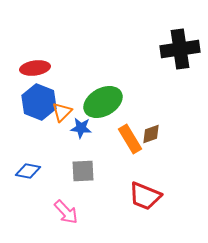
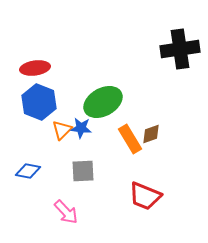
orange triangle: moved 18 px down
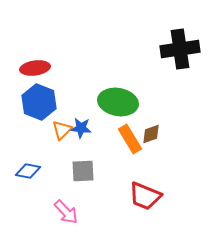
green ellipse: moved 15 px right; rotated 39 degrees clockwise
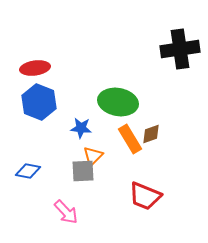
orange triangle: moved 31 px right, 26 px down
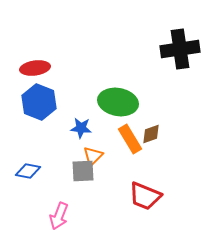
pink arrow: moved 7 px left, 4 px down; rotated 64 degrees clockwise
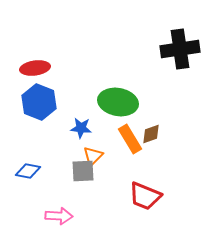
pink arrow: rotated 108 degrees counterclockwise
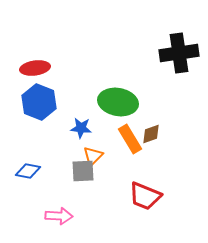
black cross: moved 1 px left, 4 px down
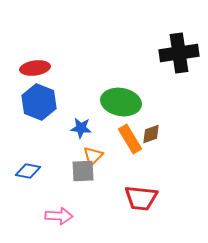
green ellipse: moved 3 px right
red trapezoid: moved 4 px left, 2 px down; rotated 16 degrees counterclockwise
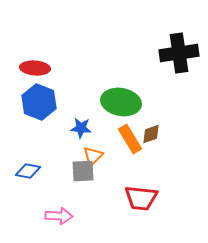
red ellipse: rotated 12 degrees clockwise
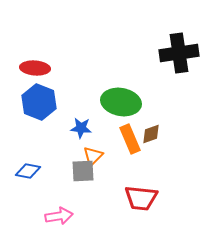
orange rectangle: rotated 8 degrees clockwise
pink arrow: rotated 12 degrees counterclockwise
